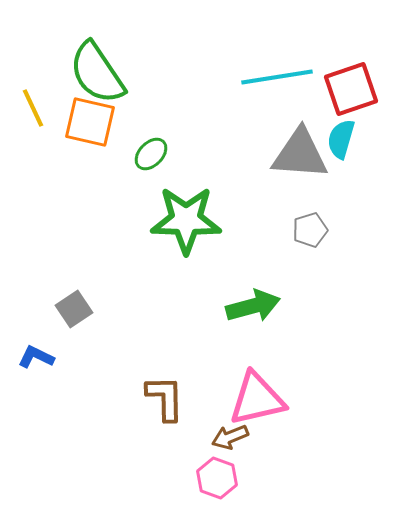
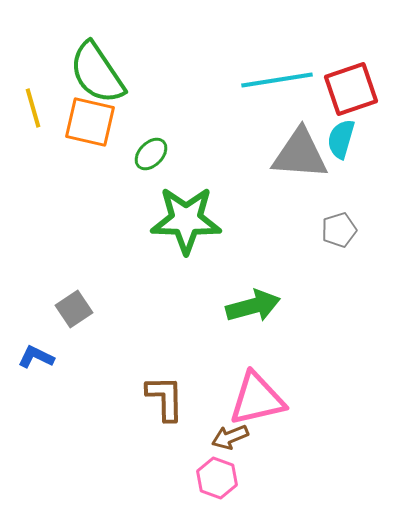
cyan line: moved 3 px down
yellow line: rotated 9 degrees clockwise
gray pentagon: moved 29 px right
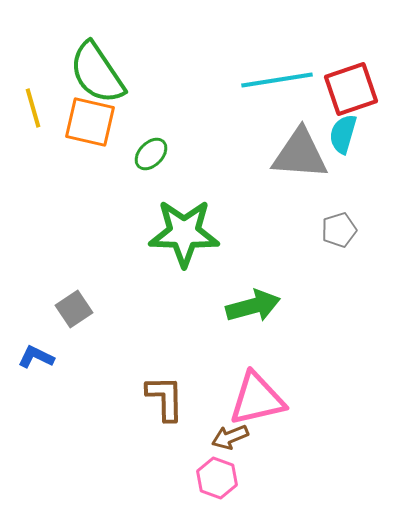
cyan semicircle: moved 2 px right, 5 px up
green star: moved 2 px left, 13 px down
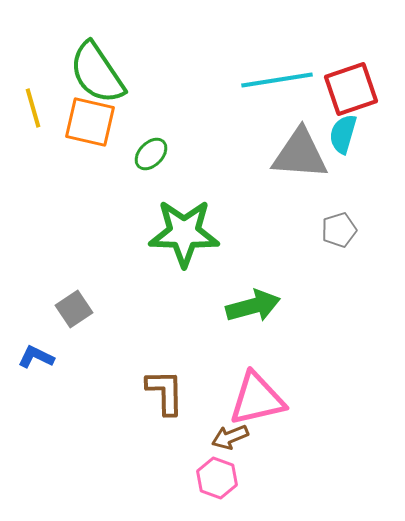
brown L-shape: moved 6 px up
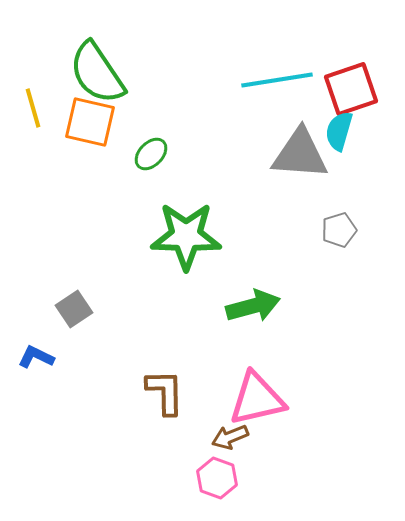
cyan semicircle: moved 4 px left, 3 px up
green star: moved 2 px right, 3 px down
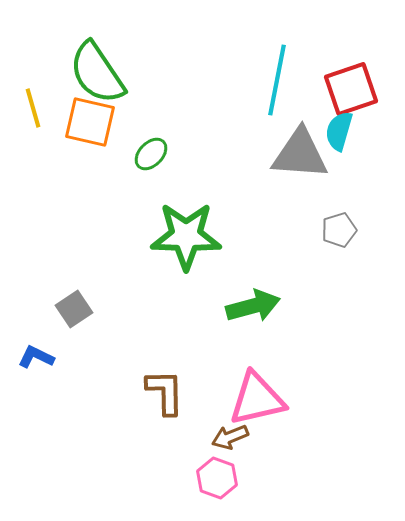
cyan line: rotated 70 degrees counterclockwise
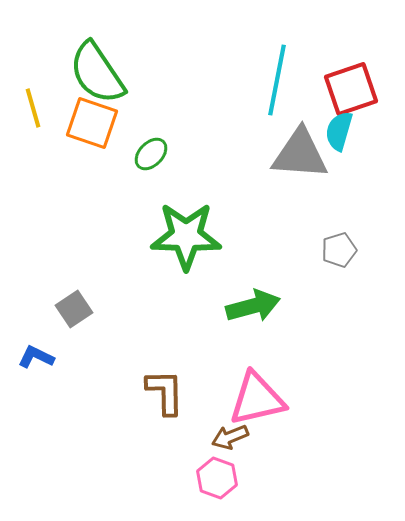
orange square: moved 2 px right, 1 px down; rotated 6 degrees clockwise
gray pentagon: moved 20 px down
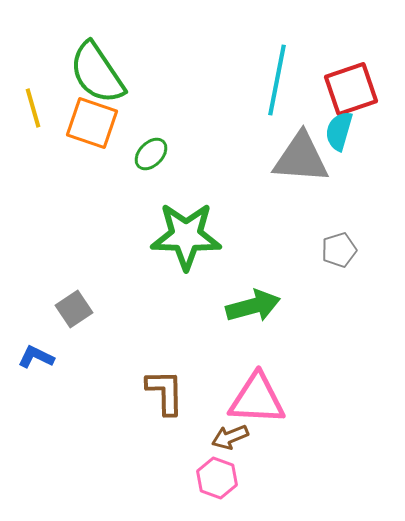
gray triangle: moved 1 px right, 4 px down
pink triangle: rotated 16 degrees clockwise
